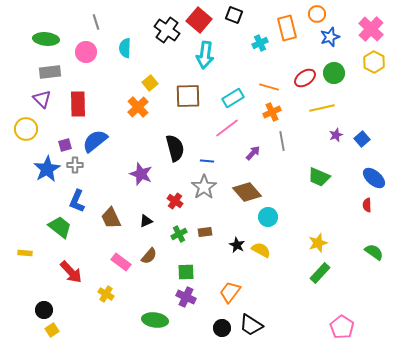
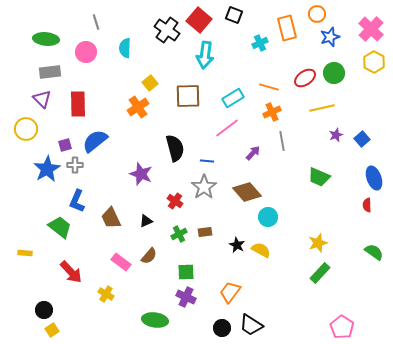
orange cross at (138, 107): rotated 10 degrees clockwise
blue ellipse at (374, 178): rotated 30 degrees clockwise
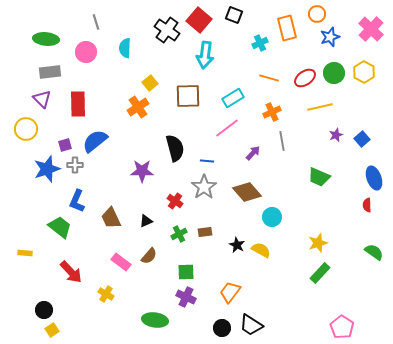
yellow hexagon at (374, 62): moved 10 px left, 10 px down
orange line at (269, 87): moved 9 px up
yellow line at (322, 108): moved 2 px left, 1 px up
blue star at (47, 169): rotated 12 degrees clockwise
purple star at (141, 174): moved 1 px right, 3 px up; rotated 20 degrees counterclockwise
cyan circle at (268, 217): moved 4 px right
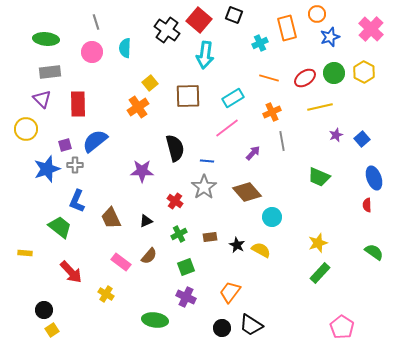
pink circle at (86, 52): moved 6 px right
brown rectangle at (205, 232): moved 5 px right, 5 px down
green square at (186, 272): moved 5 px up; rotated 18 degrees counterclockwise
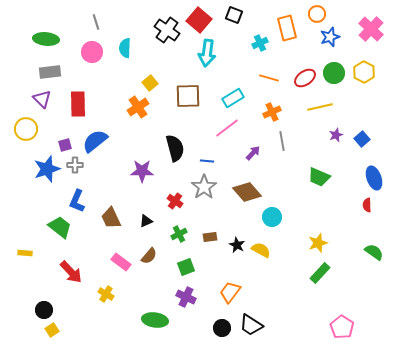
cyan arrow at (205, 55): moved 2 px right, 2 px up
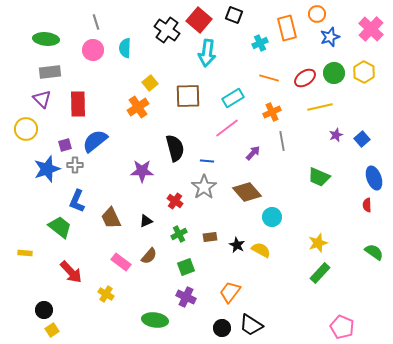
pink circle at (92, 52): moved 1 px right, 2 px up
pink pentagon at (342, 327): rotated 10 degrees counterclockwise
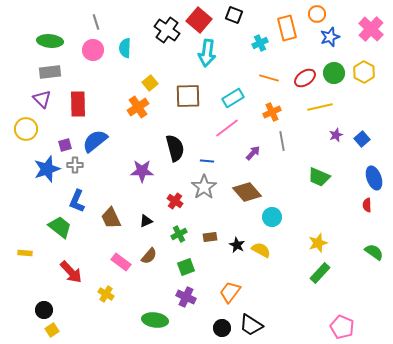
green ellipse at (46, 39): moved 4 px right, 2 px down
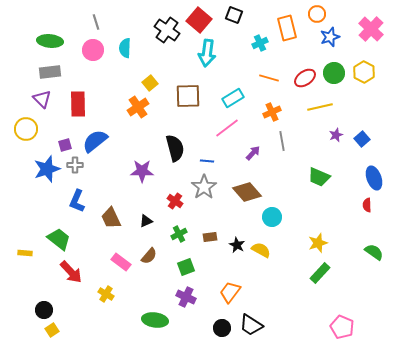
green trapezoid at (60, 227): moved 1 px left, 12 px down
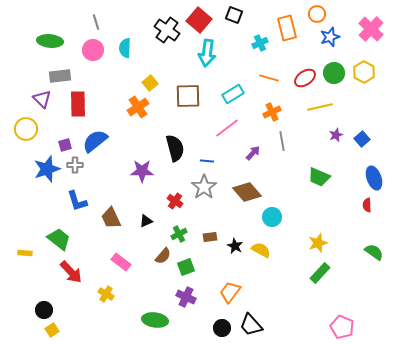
gray rectangle at (50, 72): moved 10 px right, 4 px down
cyan rectangle at (233, 98): moved 4 px up
blue L-shape at (77, 201): rotated 40 degrees counterclockwise
black star at (237, 245): moved 2 px left, 1 px down
brown semicircle at (149, 256): moved 14 px right
black trapezoid at (251, 325): rotated 15 degrees clockwise
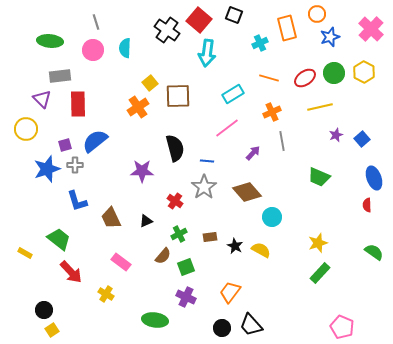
brown square at (188, 96): moved 10 px left
yellow rectangle at (25, 253): rotated 24 degrees clockwise
